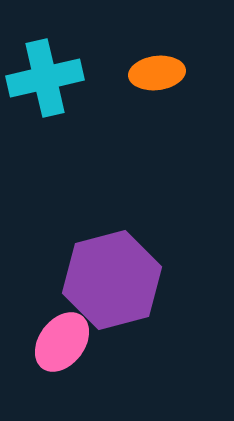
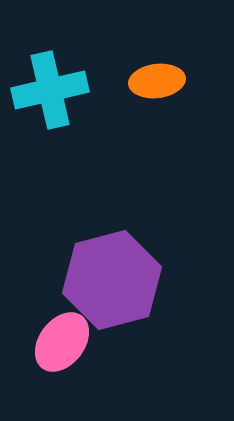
orange ellipse: moved 8 px down
cyan cross: moved 5 px right, 12 px down
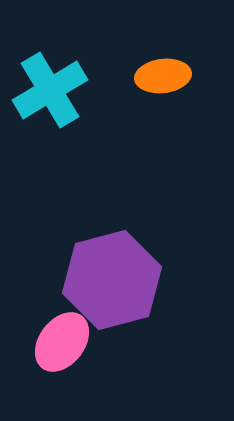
orange ellipse: moved 6 px right, 5 px up
cyan cross: rotated 18 degrees counterclockwise
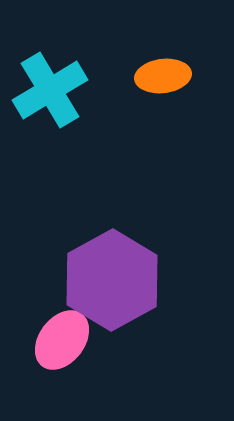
purple hexagon: rotated 14 degrees counterclockwise
pink ellipse: moved 2 px up
